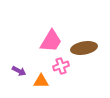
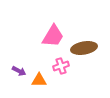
pink trapezoid: moved 2 px right, 5 px up
orange triangle: moved 2 px left, 1 px up
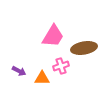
orange triangle: moved 3 px right, 2 px up
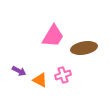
pink cross: moved 2 px right, 9 px down
orange triangle: moved 2 px left, 2 px down; rotated 28 degrees clockwise
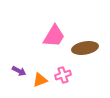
pink trapezoid: moved 1 px right
brown ellipse: moved 1 px right
orange triangle: rotated 49 degrees counterclockwise
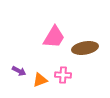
pink trapezoid: moved 1 px down
pink cross: rotated 21 degrees clockwise
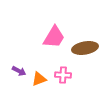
orange triangle: moved 1 px left, 1 px up
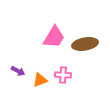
brown ellipse: moved 4 px up
purple arrow: moved 1 px left
orange triangle: moved 1 px right, 1 px down
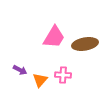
purple arrow: moved 2 px right, 1 px up
orange triangle: rotated 28 degrees counterclockwise
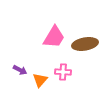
pink cross: moved 3 px up
